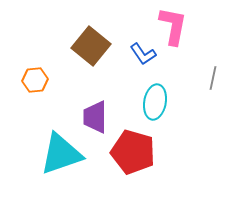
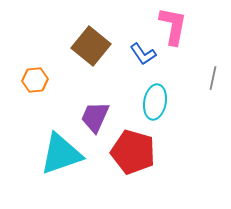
purple trapezoid: rotated 24 degrees clockwise
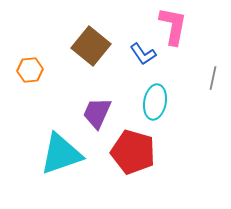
orange hexagon: moved 5 px left, 10 px up
purple trapezoid: moved 2 px right, 4 px up
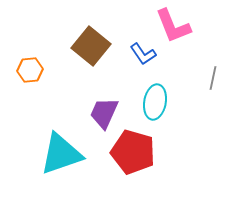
pink L-shape: rotated 147 degrees clockwise
purple trapezoid: moved 7 px right
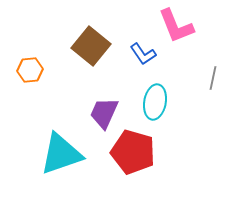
pink L-shape: moved 3 px right
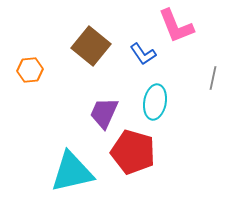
cyan triangle: moved 11 px right, 18 px down; rotated 6 degrees clockwise
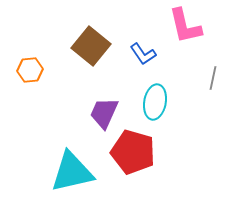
pink L-shape: moved 9 px right; rotated 9 degrees clockwise
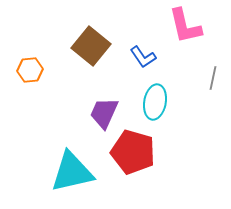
blue L-shape: moved 3 px down
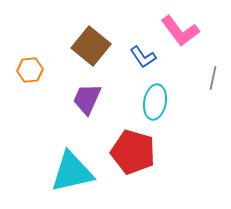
pink L-shape: moved 5 px left, 5 px down; rotated 24 degrees counterclockwise
purple trapezoid: moved 17 px left, 14 px up
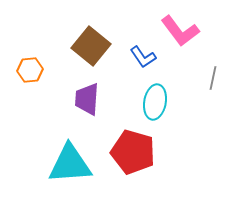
purple trapezoid: rotated 20 degrees counterclockwise
cyan triangle: moved 2 px left, 8 px up; rotated 9 degrees clockwise
